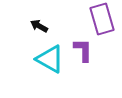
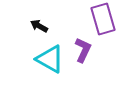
purple rectangle: moved 1 px right
purple L-shape: rotated 25 degrees clockwise
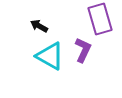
purple rectangle: moved 3 px left
cyan triangle: moved 3 px up
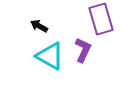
purple rectangle: moved 1 px right
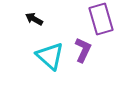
black arrow: moved 5 px left, 7 px up
cyan triangle: rotated 12 degrees clockwise
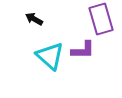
purple L-shape: rotated 65 degrees clockwise
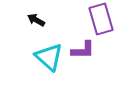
black arrow: moved 2 px right, 1 px down
cyan triangle: moved 1 px left, 1 px down
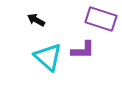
purple rectangle: rotated 56 degrees counterclockwise
cyan triangle: moved 1 px left
